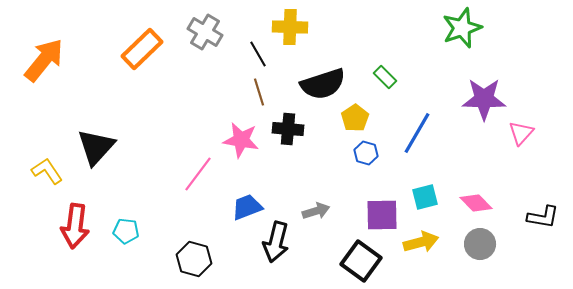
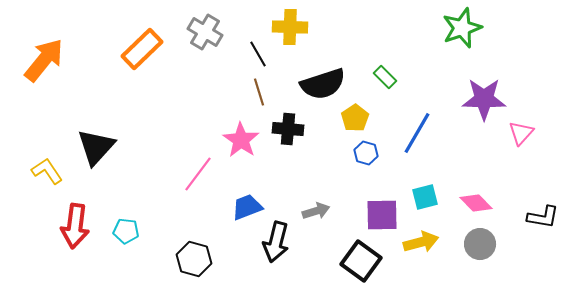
pink star: rotated 24 degrees clockwise
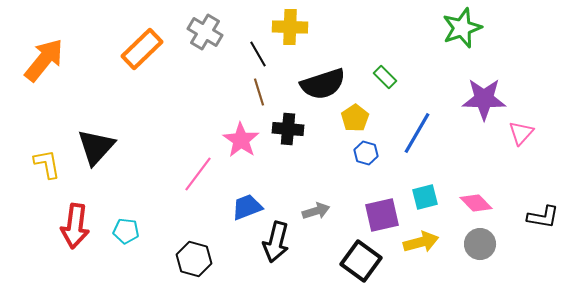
yellow L-shape: moved 7 px up; rotated 24 degrees clockwise
purple square: rotated 12 degrees counterclockwise
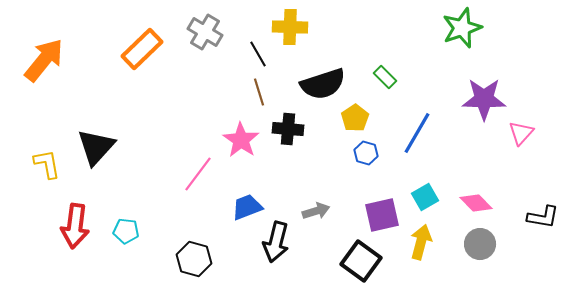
cyan square: rotated 16 degrees counterclockwise
yellow arrow: rotated 60 degrees counterclockwise
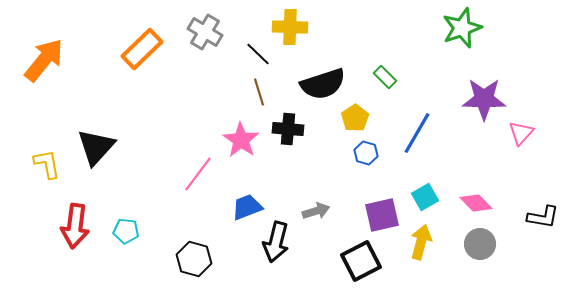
black line: rotated 16 degrees counterclockwise
black square: rotated 27 degrees clockwise
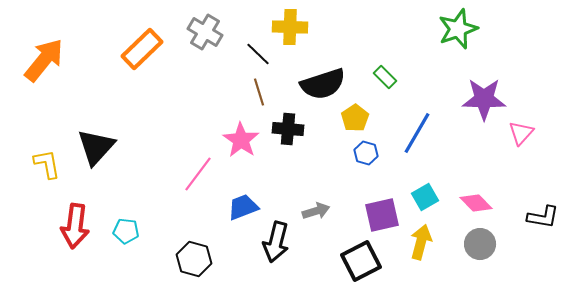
green star: moved 4 px left, 1 px down
blue trapezoid: moved 4 px left
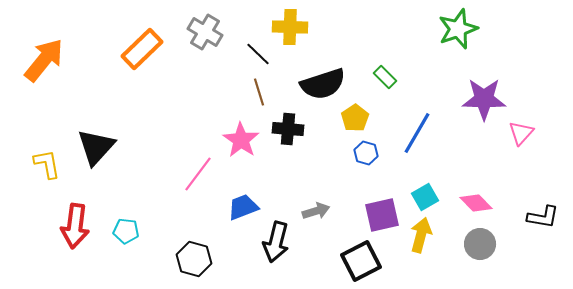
yellow arrow: moved 7 px up
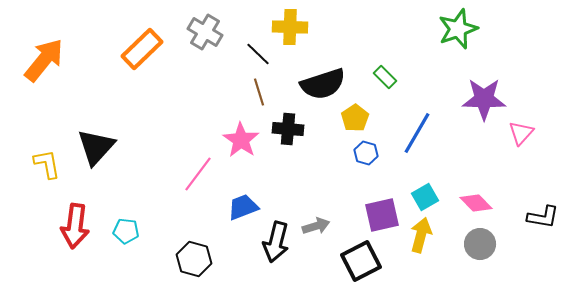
gray arrow: moved 15 px down
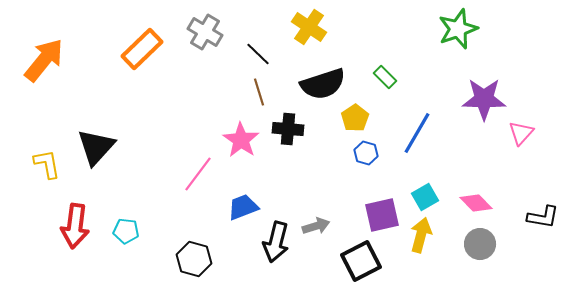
yellow cross: moved 19 px right; rotated 32 degrees clockwise
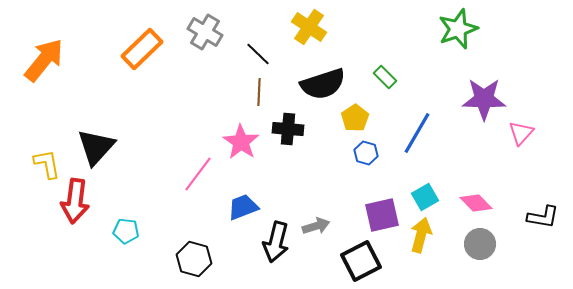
brown line: rotated 20 degrees clockwise
pink star: moved 2 px down
red arrow: moved 25 px up
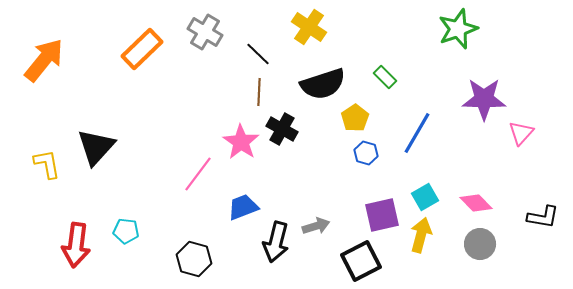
black cross: moved 6 px left; rotated 24 degrees clockwise
red arrow: moved 1 px right, 44 px down
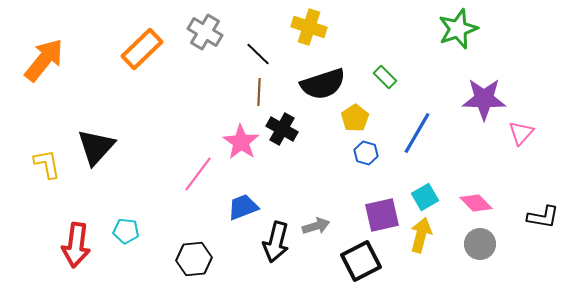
yellow cross: rotated 16 degrees counterclockwise
black hexagon: rotated 20 degrees counterclockwise
